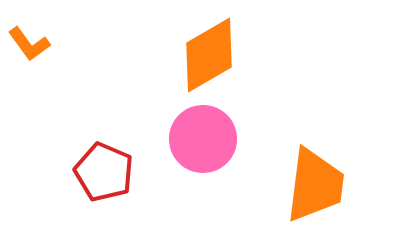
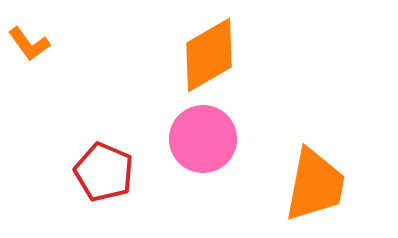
orange trapezoid: rotated 4 degrees clockwise
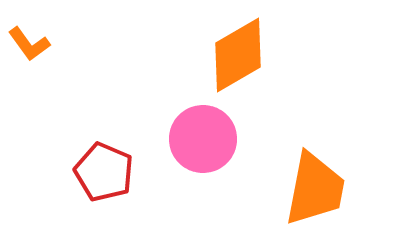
orange diamond: moved 29 px right
orange trapezoid: moved 4 px down
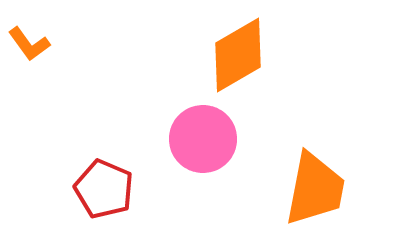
red pentagon: moved 17 px down
